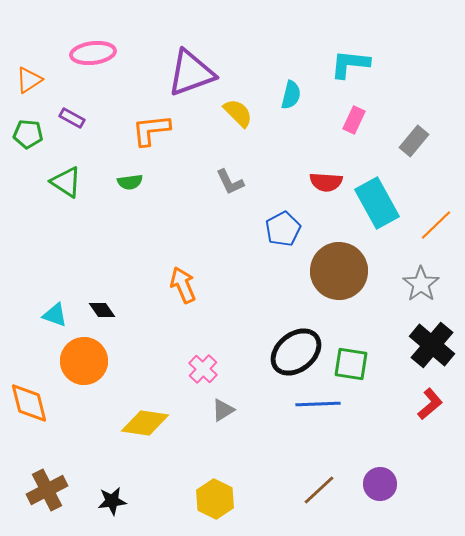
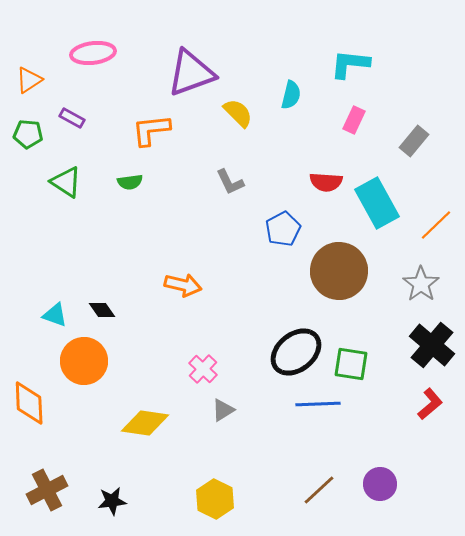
orange arrow: rotated 126 degrees clockwise
orange diamond: rotated 12 degrees clockwise
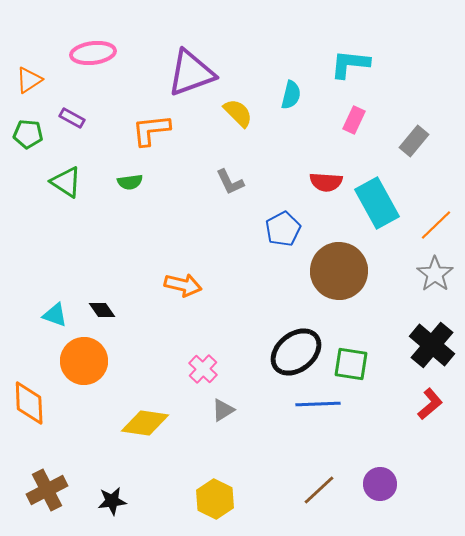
gray star: moved 14 px right, 10 px up
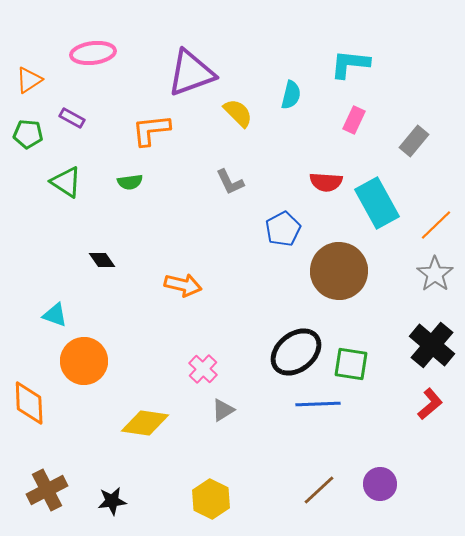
black diamond: moved 50 px up
yellow hexagon: moved 4 px left
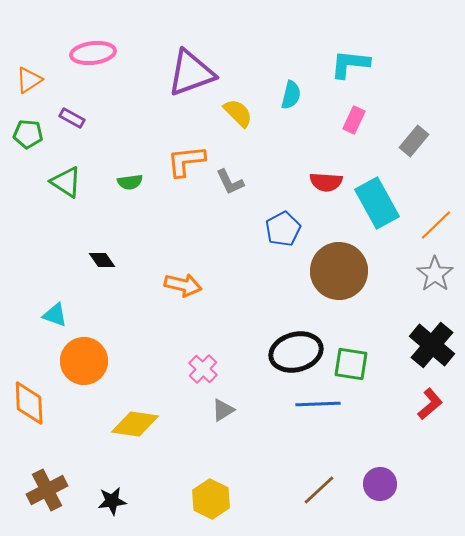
orange L-shape: moved 35 px right, 31 px down
black ellipse: rotated 24 degrees clockwise
yellow diamond: moved 10 px left, 1 px down
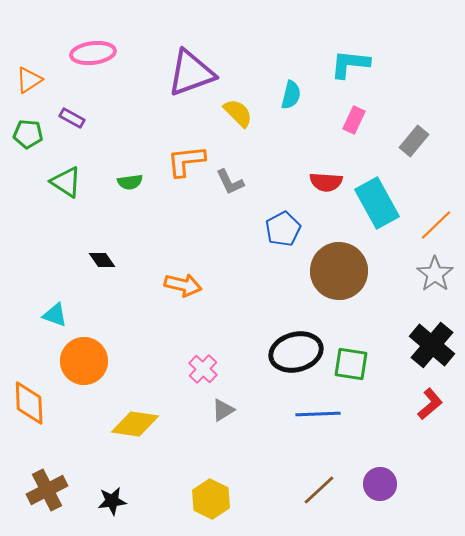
blue line: moved 10 px down
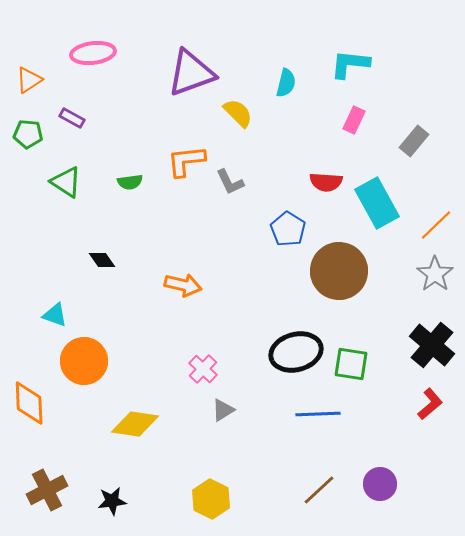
cyan semicircle: moved 5 px left, 12 px up
blue pentagon: moved 5 px right; rotated 12 degrees counterclockwise
